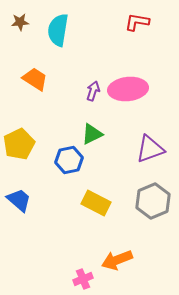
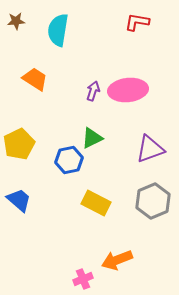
brown star: moved 4 px left, 1 px up
pink ellipse: moved 1 px down
green triangle: moved 4 px down
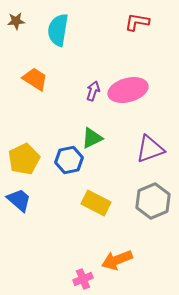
pink ellipse: rotated 9 degrees counterclockwise
yellow pentagon: moved 5 px right, 15 px down
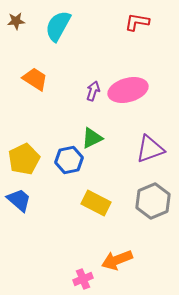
cyan semicircle: moved 4 px up; rotated 20 degrees clockwise
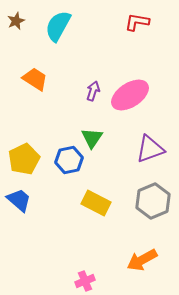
brown star: rotated 18 degrees counterclockwise
pink ellipse: moved 2 px right, 5 px down; rotated 18 degrees counterclockwise
green triangle: rotated 30 degrees counterclockwise
orange arrow: moved 25 px right; rotated 8 degrees counterclockwise
pink cross: moved 2 px right, 2 px down
